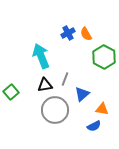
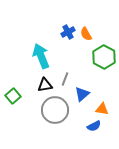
blue cross: moved 1 px up
green square: moved 2 px right, 4 px down
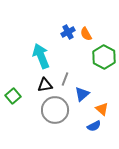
orange triangle: rotated 32 degrees clockwise
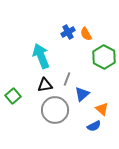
gray line: moved 2 px right
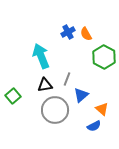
blue triangle: moved 1 px left, 1 px down
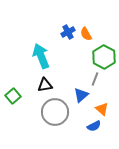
gray line: moved 28 px right
gray circle: moved 2 px down
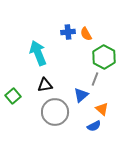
blue cross: rotated 24 degrees clockwise
cyan arrow: moved 3 px left, 3 px up
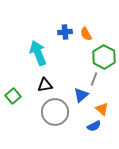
blue cross: moved 3 px left
gray line: moved 1 px left
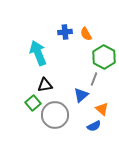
green square: moved 20 px right, 7 px down
gray circle: moved 3 px down
